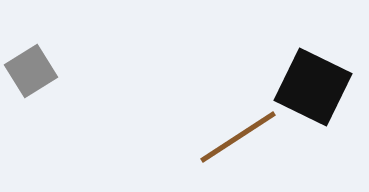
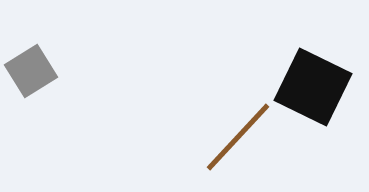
brown line: rotated 14 degrees counterclockwise
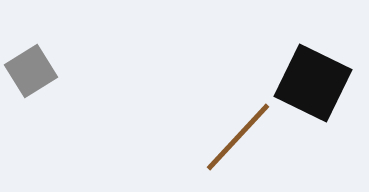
black square: moved 4 px up
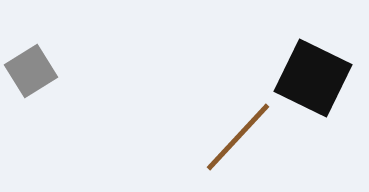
black square: moved 5 px up
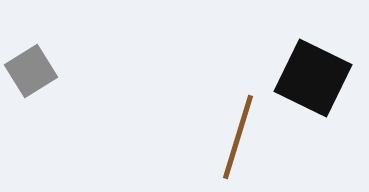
brown line: rotated 26 degrees counterclockwise
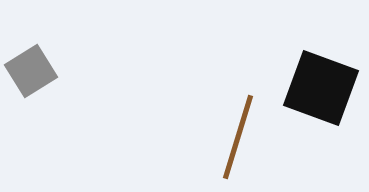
black square: moved 8 px right, 10 px down; rotated 6 degrees counterclockwise
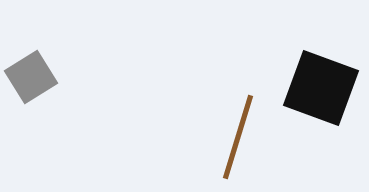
gray square: moved 6 px down
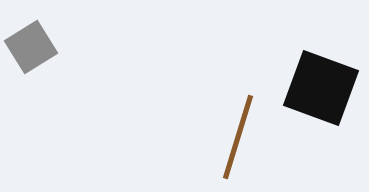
gray square: moved 30 px up
